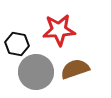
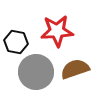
red star: moved 2 px left, 1 px down
black hexagon: moved 1 px left, 2 px up
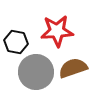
brown semicircle: moved 2 px left, 1 px up
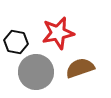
red star: moved 1 px right, 2 px down; rotated 8 degrees counterclockwise
brown semicircle: moved 7 px right
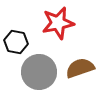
red star: moved 10 px up
gray circle: moved 3 px right
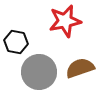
red star: moved 7 px right, 2 px up
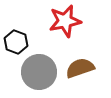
black hexagon: rotated 10 degrees clockwise
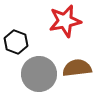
brown semicircle: moved 3 px left; rotated 12 degrees clockwise
gray circle: moved 2 px down
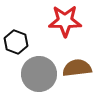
red star: rotated 12 degrees clockwise
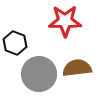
black hexagon: moved 1 px left, 1 px down
